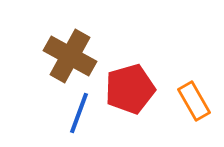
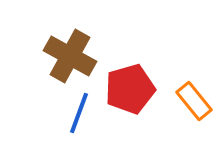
orange rectangle: rotated 9 degrees counterclockwise
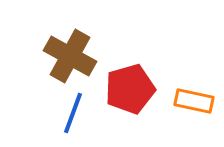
orange rectangle: rotated 39 degrees counterclockwise
blue line: moved 6 px left
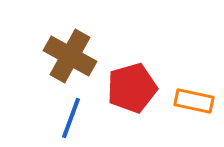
red pentagon: moved 2 px right, 1 px up
blue line: moved 2 px left, 5 px down
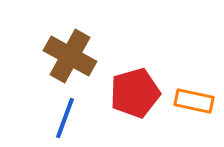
red pentagon: moved 3 px right, 5 px down
blue line: moved 6 px left
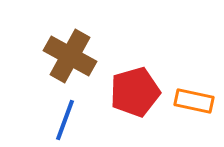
red pentagon: moved 1 px up
blue line: moved 2 px down
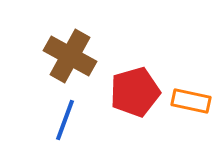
orange rectangle: moved 3 px left
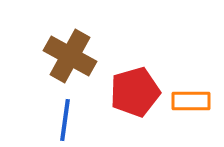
orange rectangle: rotated 12 degrees counterclockwise
blue line: rotated 12 degrees counterclockwise
